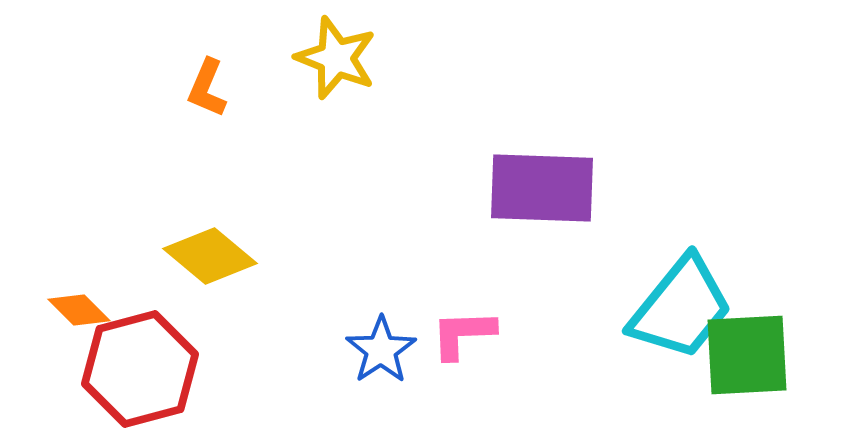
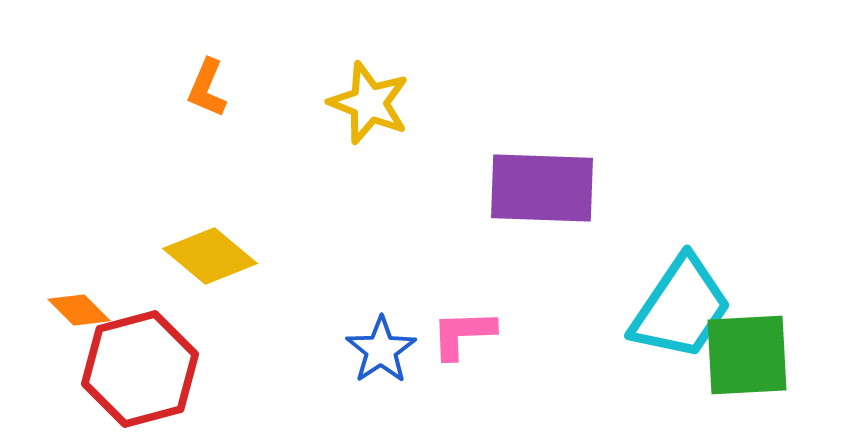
yellow star: moved 33 px right, 45 px down
cyan trapezoid: rotated 5 degrees counterclockwise
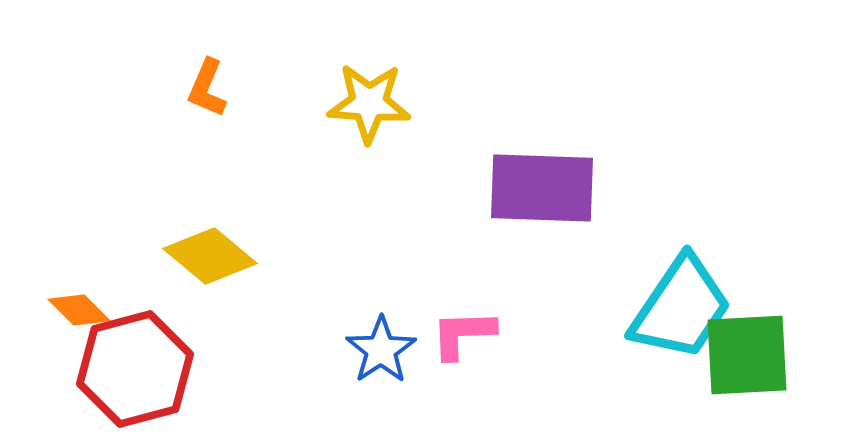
yellow star: rotated 18 degrees counterclockwise
red hexagon: moved 5 px left
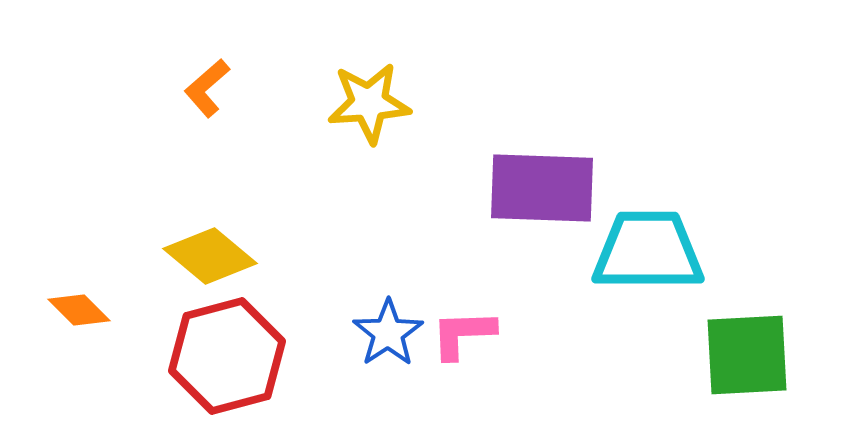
orange L-shape: rotated 26 degrees clockwise
yellow star: rotated 8 degrees counterclockwise
cyan trapezoid: moved 33 px left, 57 px up; rotated 124 degrees counterclockwise
blue star: moved 7 px right, 17 px up
red hexagon: moved 92 px right, 13 px up
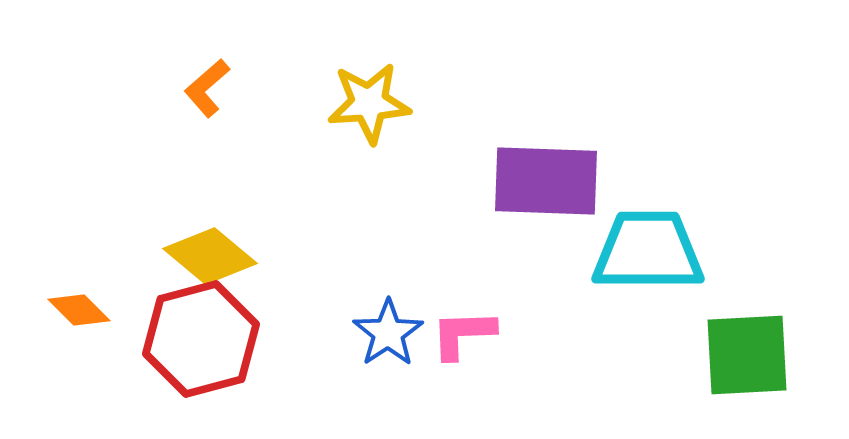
purple rectangle: moved 4 px right, 7 px up
red hexagon: moved 26 px left, 17 px up
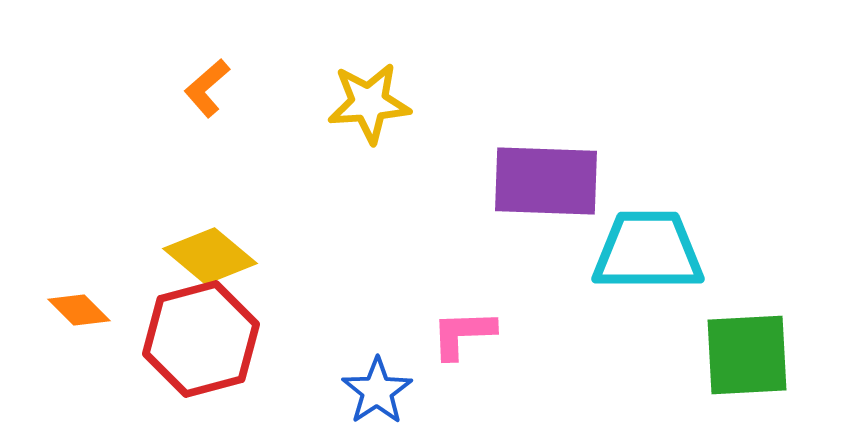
blue star: moved 11 px left, 58 px down
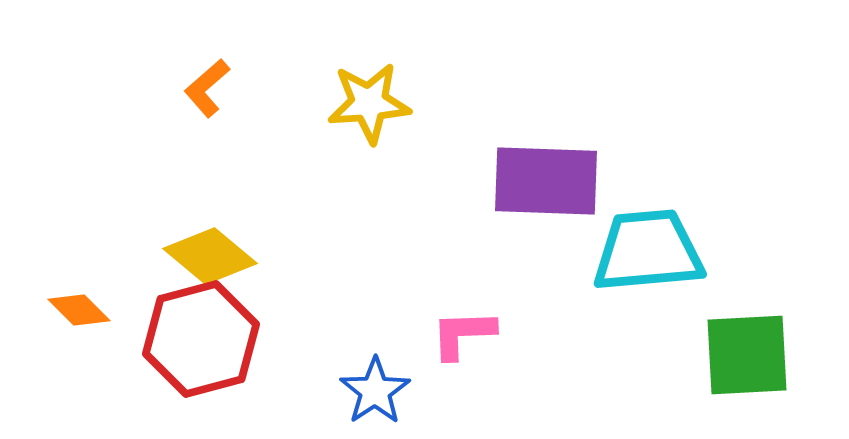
cyan trapezoid: rotated 5 degrees counterclockwise
blue star: moved 2 px left
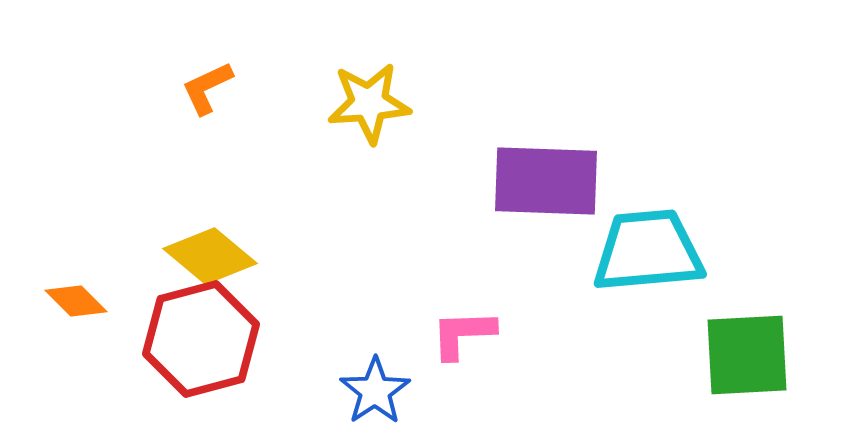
orange L-shape: rotated 16 degrees clockwise
orange diamond: moved 3 px left, 9 px up
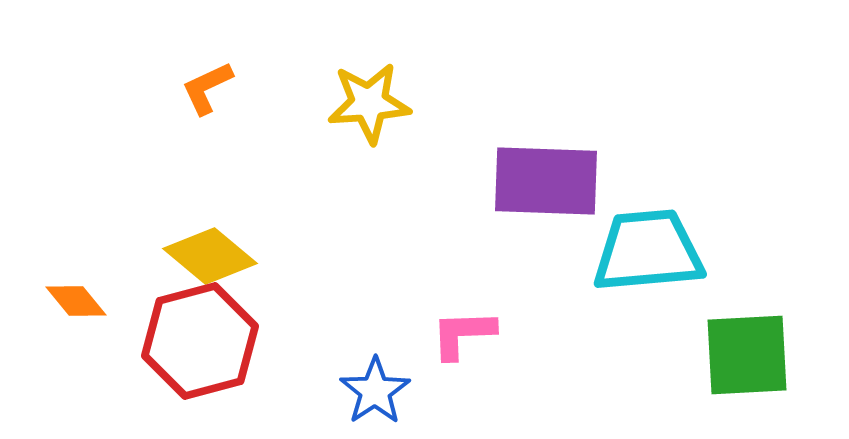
orange diamond: rotated 6 degrees clockwise
red hexagon: moved 1 px left, 2 px down
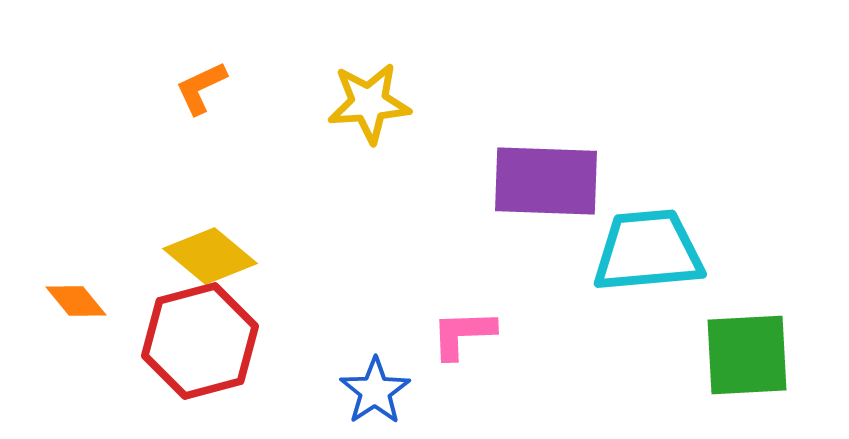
orange L-shape: moved 6 px left
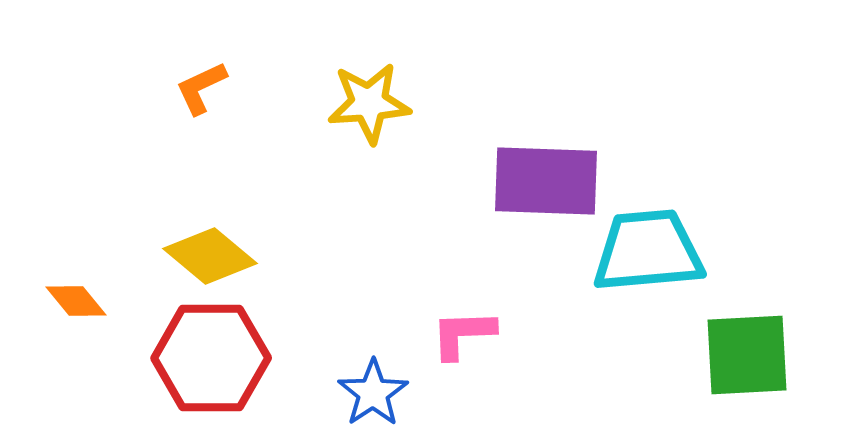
red hexagon: moved 11 px right, 17 px down; rotated 15 degrees clockwise
blue star: moved 2 px left, 2 px down
